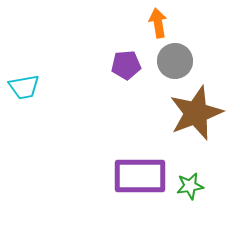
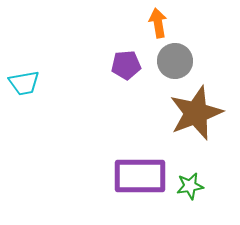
cyan trapezoid: moved 4 px up
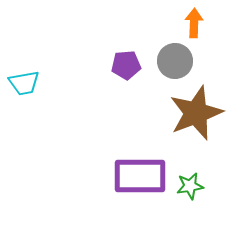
orange arrow: moved 36 px right; rotated 12 degrees clockwise
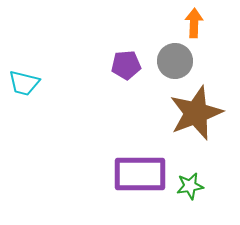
cyan trapezoid: rotated 24 degrees clockwise
purple rectangle: moved 2 px up
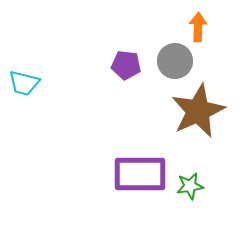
orange arrow: moved 4 px right, 4 px down
purple pentagon: rotated 12 degrees clockwise
brown star: moved 2 px right, 2 px up; rotated 4 degrees counterclockwise
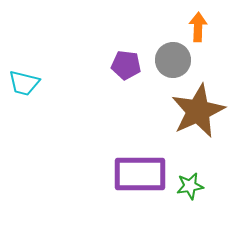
gray circle: moved 2 px left, 1 px up
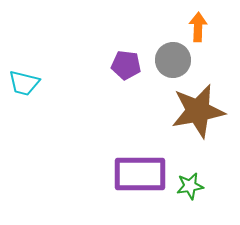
brown star: rotated 14 degrees clockwise
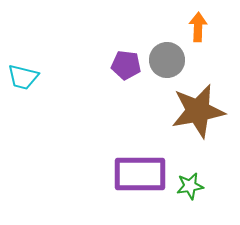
gray circle: moved 6 px left
cyan trapezoid: moved 1 px left, 6 px up
